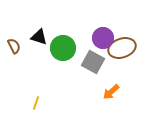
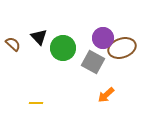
black triangle: rotated 30 degrees clockwise
brown semicircle: moved 1 px left, 2 px up; rotated 21 degrees counterclockwise
orange arrow: moved 5 px left, 3 px down
yellow line: rotated 72 degrees clockwise
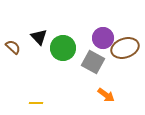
brown semicircle: moved 3 px down
brown ellipse: moved 3 px right
orange arrow: rotated 102 degrees counterclockwise
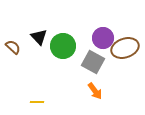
green circle: moved 2 px up
orange arrow: moved 11 px left, 4 px up; rotated 18 degrees clockwise
yellow line: moved 1 px right, 1 px up
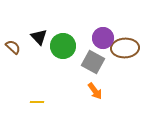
brown ellipse: rotated 16 degrees clockwise
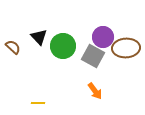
purple circle: moved 1 px up
brown ellipse: moved 1 px right
gray square: moved 6 px up
yellow line: moved 1 px right, 1 px down
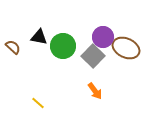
black triangle: rotated 36 degrees counterclockwise
brown ellipse: rotated 28 degrees clockwise
gray square: rotated 15 degrees clockwise
yellow line: rotated 40 degrees clockwise
